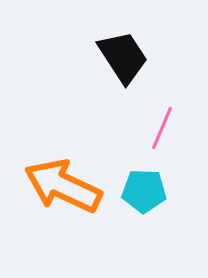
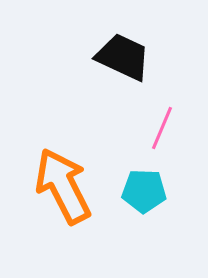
black trapezoid: rotated 32 degrees counterclockwise
orange arrow: rotated 38 degrees clockwise
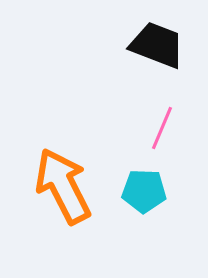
black trapezoid: moved 34 px right, 12 px up; rotated 4 degrees counterclockwise
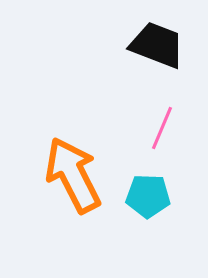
orange arrow: moved 10 px right, 11 px up
cyan pentagon: moved 4 px right, 5 px down
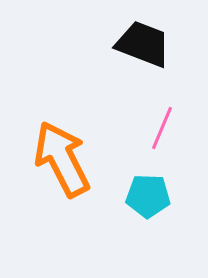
black trapezoid: moved 14 px left, 1 px up
orange arrow: moved 11 px left, 16 px up
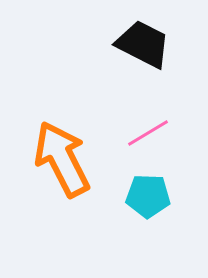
black trapezoid: rotated 6 degrees clockwise
pink line: moved 14 px left, 5 px down; rotated 36 degrees clockwise
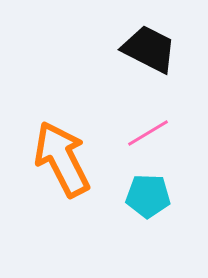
black trapezoid: moved 6 px right, 5 px down
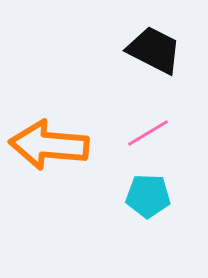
black trapezoid: moved 5 px right, 1 px down
orange arrow: moved 13 px left, 14 px up; rotated 58 degrees counterclockwise
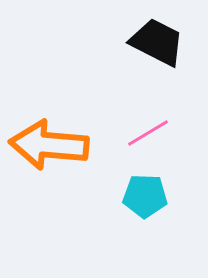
black trapezoid: moved 3 px right, 8 px up
cyan pentagon: moved 3 px left
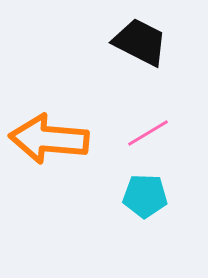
black trapezoid: moved 17 px left
orange arrow: moved 6 px up
